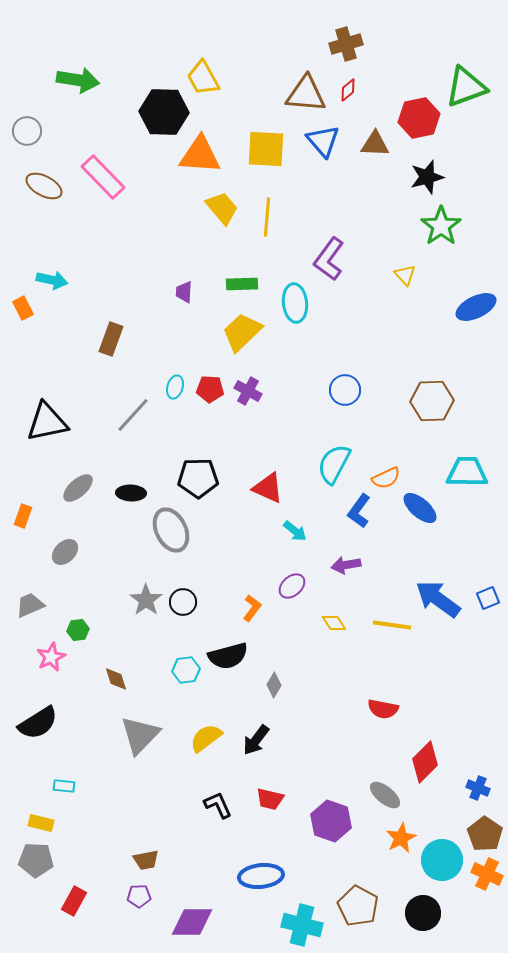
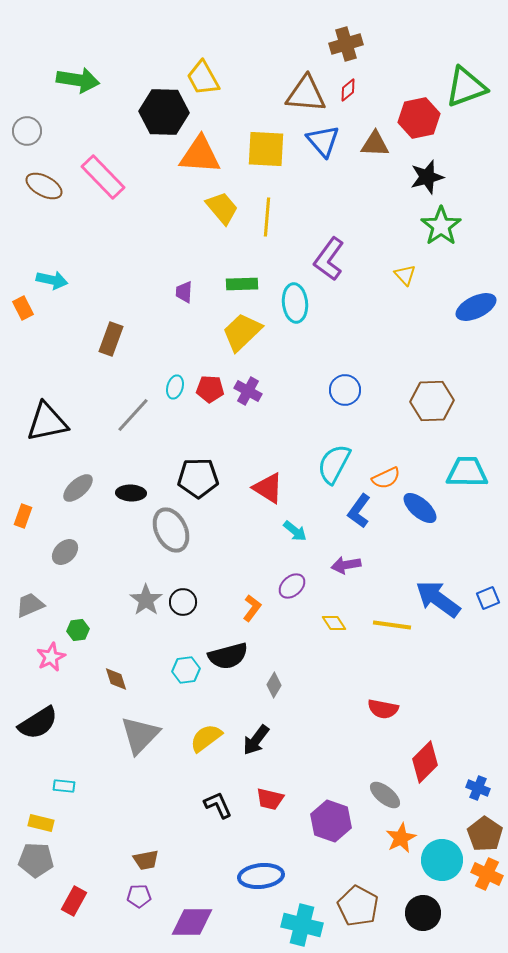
red triangle at (268, 488): rotated 8 degrees clockwise
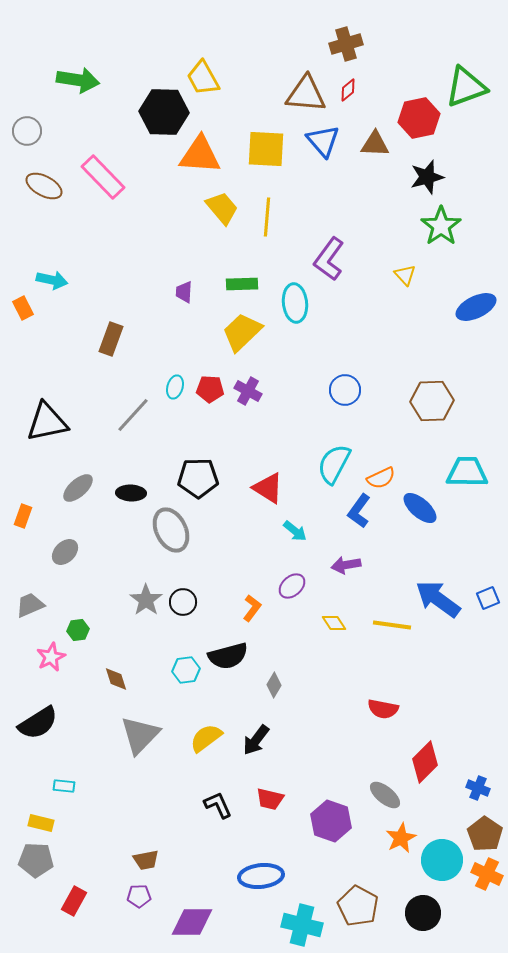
orange semicircle at (386, 478): moved 5 px left
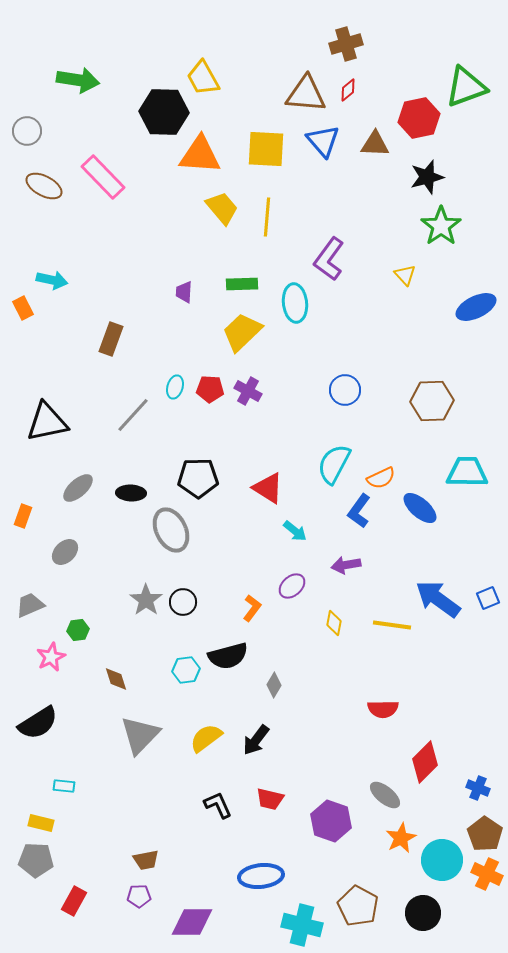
yellow diamond at (334, 623): rotated 45 degrees clockwise
red semicircle at (383, 709): rotated 12 degrees counterclockwise
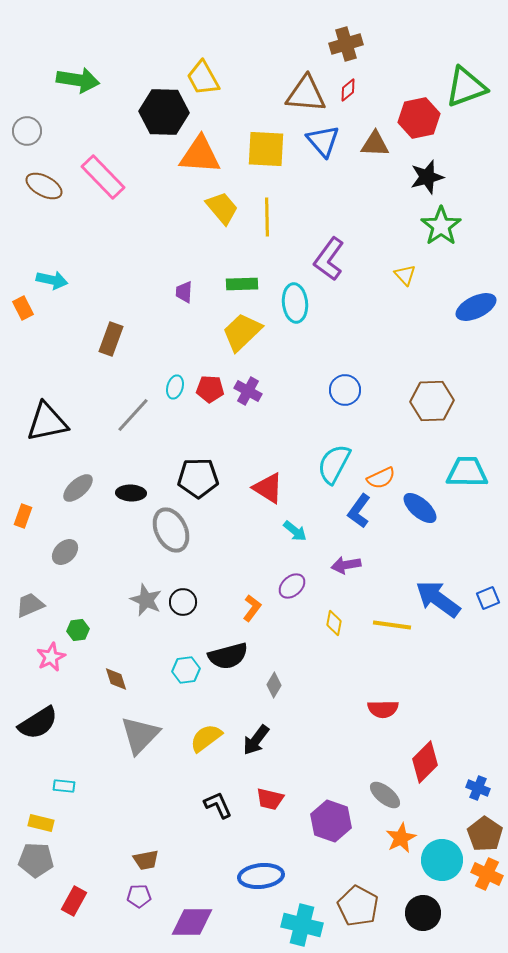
yellow line at (267, 217): rotated 6 degrees counterclockwise
gray star at (146, 600): rotated 12 degrees counterclockwise
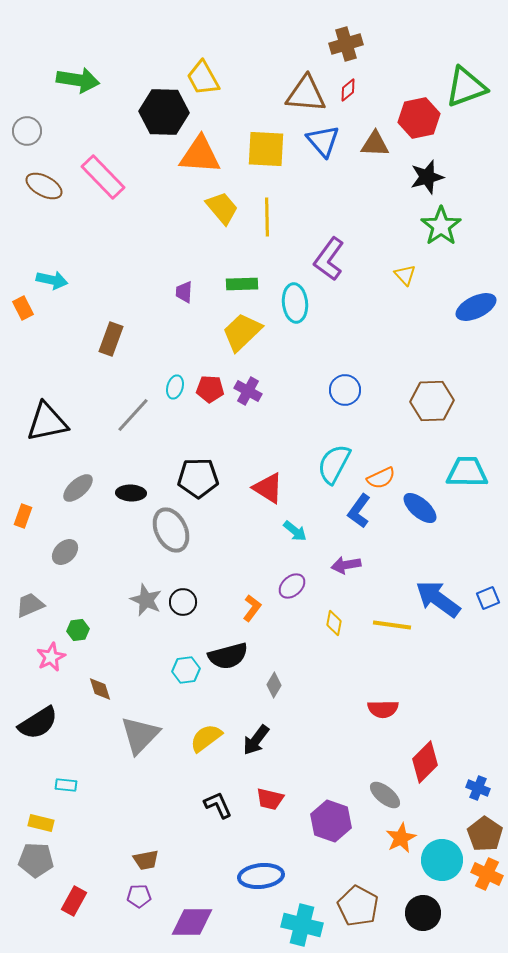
brown diamond at (116, 679): moved 16 px left, 10 px down
cyan rectangle at (64, 786): moved 2 px right, 1 px up
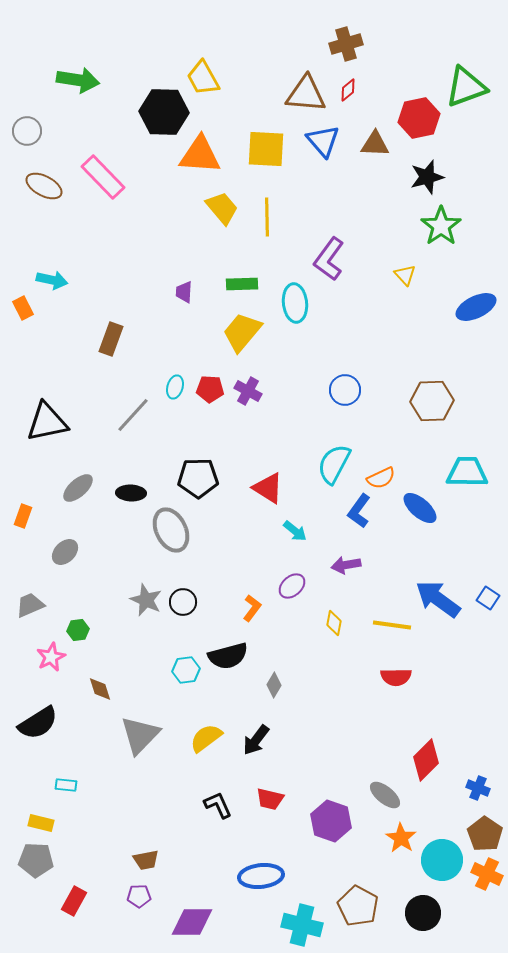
yellow trapezoid at (242, 332): rotated 6 degrees counterclockwise
blue square at (488, 598): rotated 35 degrees counterclockwise
red semicircle at (383, 709): moved 13 px right, 32 px up
red diamond at (425, 762): moved 1 px right, 2 px up
orange star at (401, 838): rotated 12 degrees counterclockwise
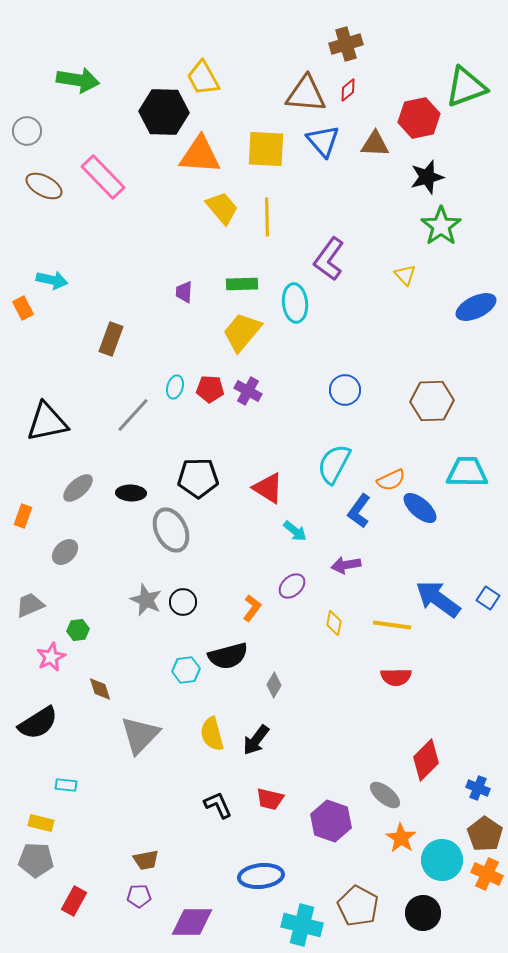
orange semicircle at (381, 478): moved 10 px right, 2 px down
yellow semicircle at (206, 738): moved 6 px right, 4 px up; rotated 68 degrees counterclockwise
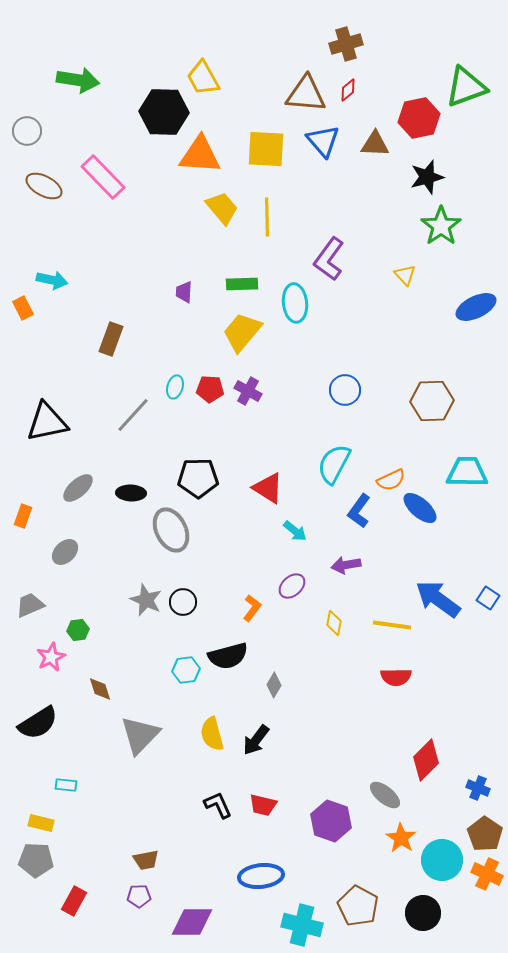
red trapezoid at (270, 799): moved 7 px left, 6 px down
